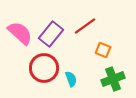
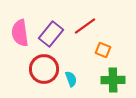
pink semicircle: rotated 140 degrees counterclockwise
red circle: moved 1 px down
green cross: moved 1 px down; rotated 20 degrees clockwise
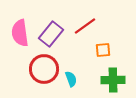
orange square: rotated 28 degrees counterclockwise
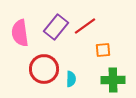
purple rectangle: moved 5 px right, 7 px up
cyan semicircle: rotated 21 degrees clockwise
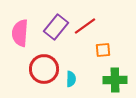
pink semicircle: rotated 12 degrees clockwise
green cross: moved 2 px right
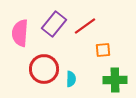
purple rectangle: moved 2 px left, 3 px up
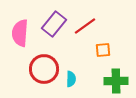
green cross: moved 1 px right, 1 px down
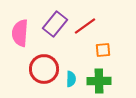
purple rectangle: moved 1 px right
green cross: moved 17 px left
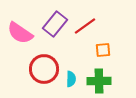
pink semicircle: rotated 60 degrees counterclockwise
